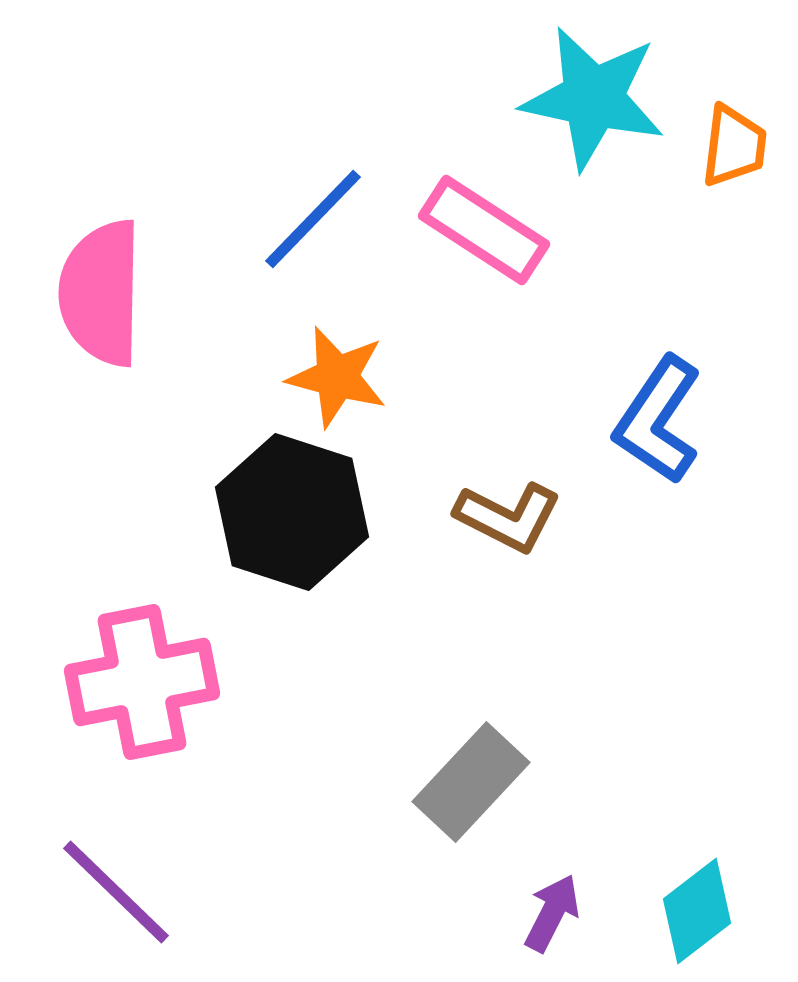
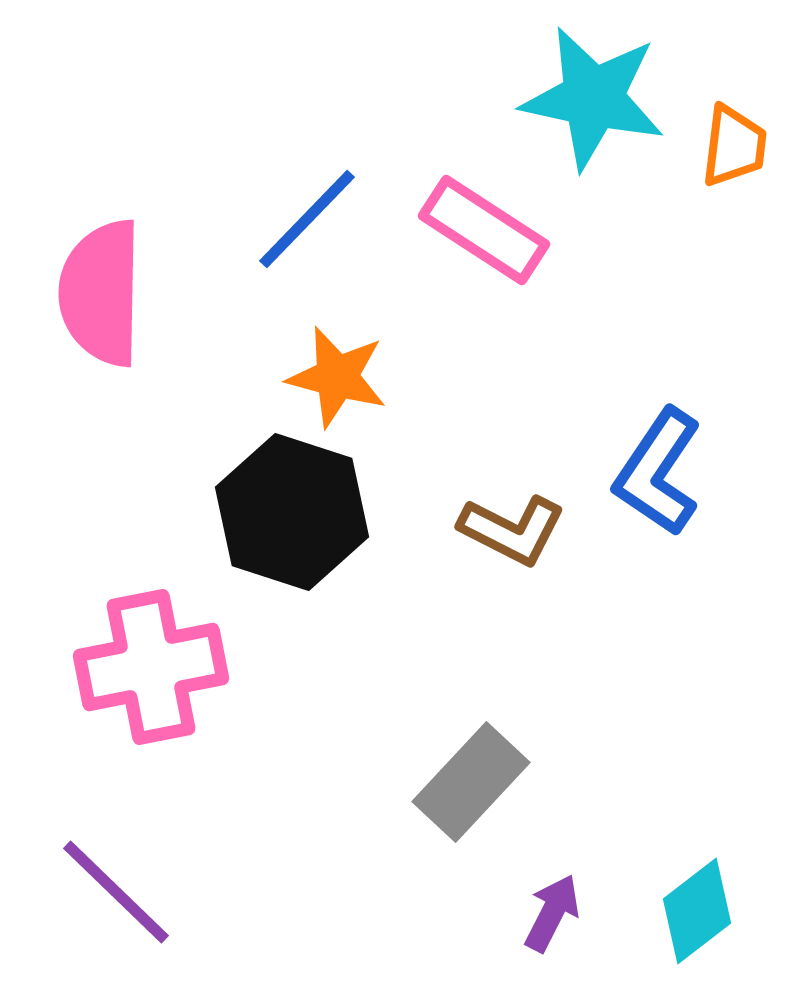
blue line: moved 6 px left
blue L-shape: moved 52 px down
brown L-shape: moved 4 px right, 13 px down
pink cross: moved 9 px right, 15 px up
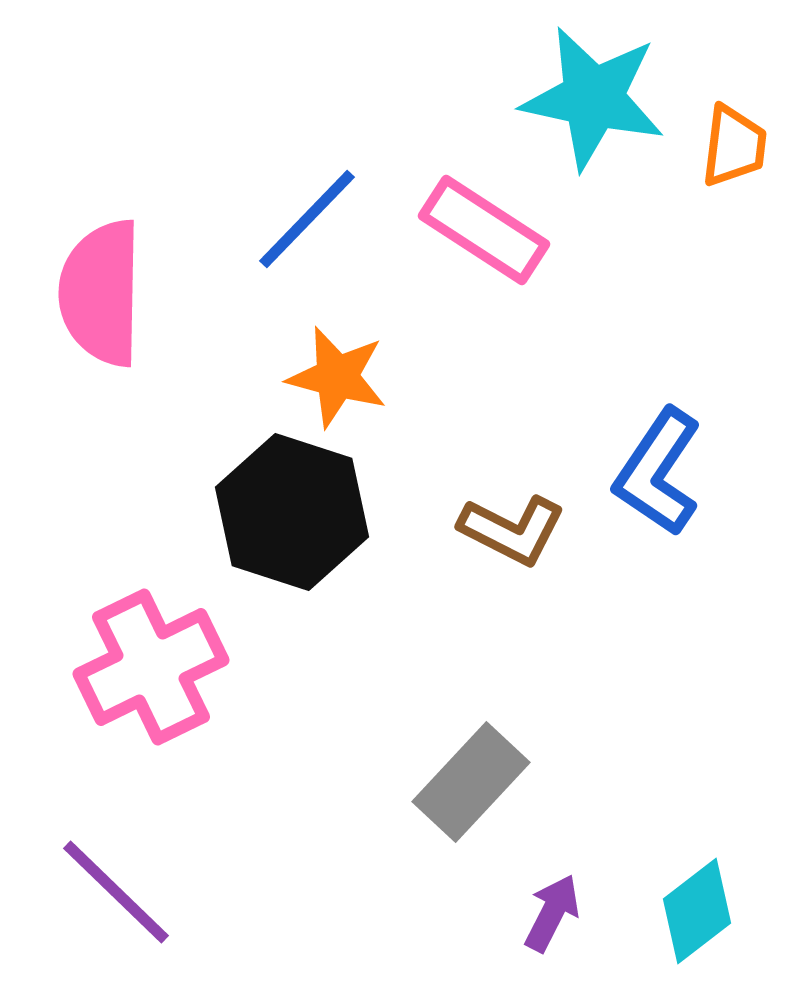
pink cross: rotated 15 degrees counterclockwise
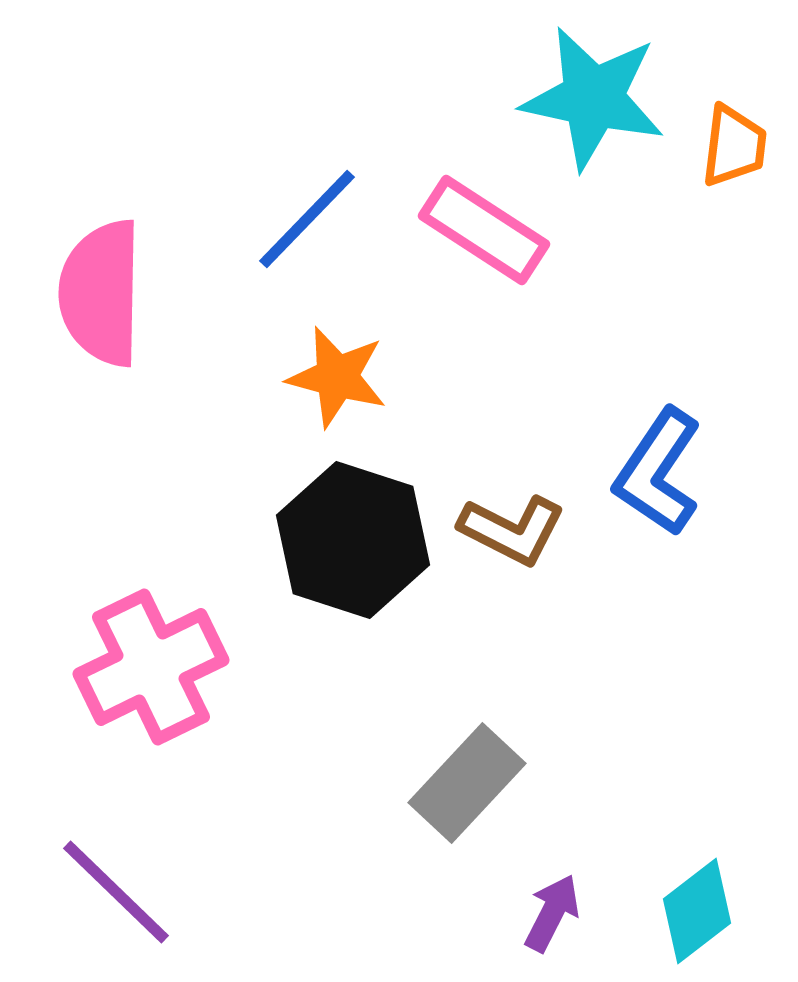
black hexagon: moved 61 px right, 28 px down
gray rectangle: moved 4 px left, 1 px down
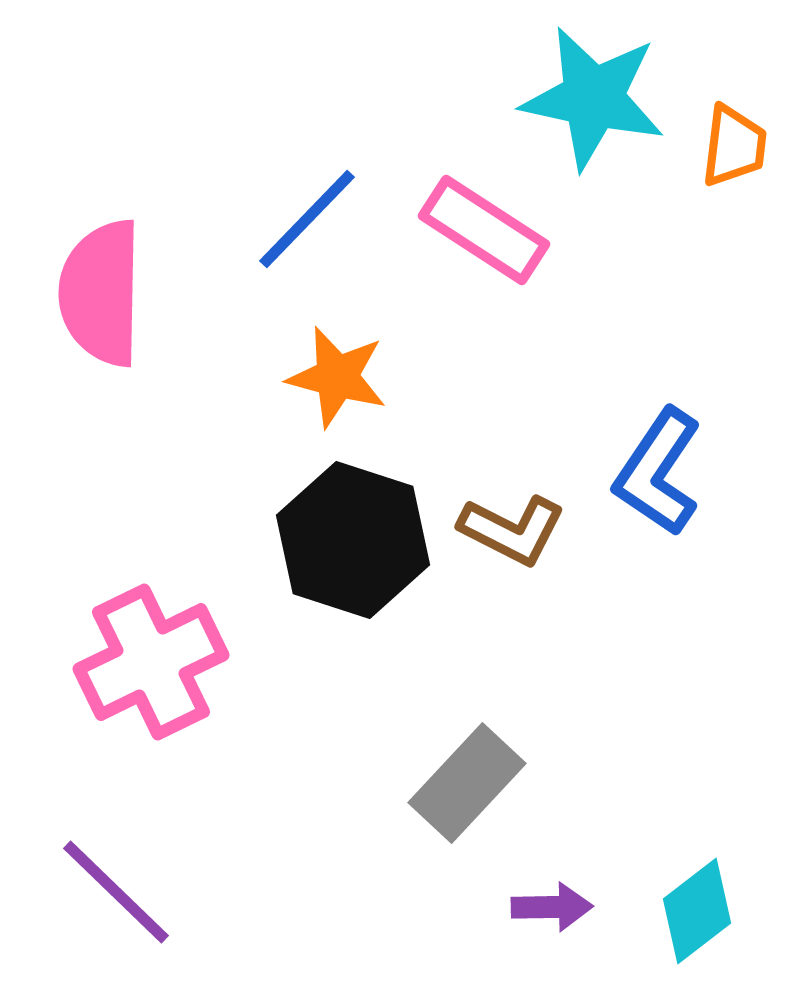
pink cross: moved 5 px up
purple arrow: moved 6 px up; rotated 62 degrees clockwise
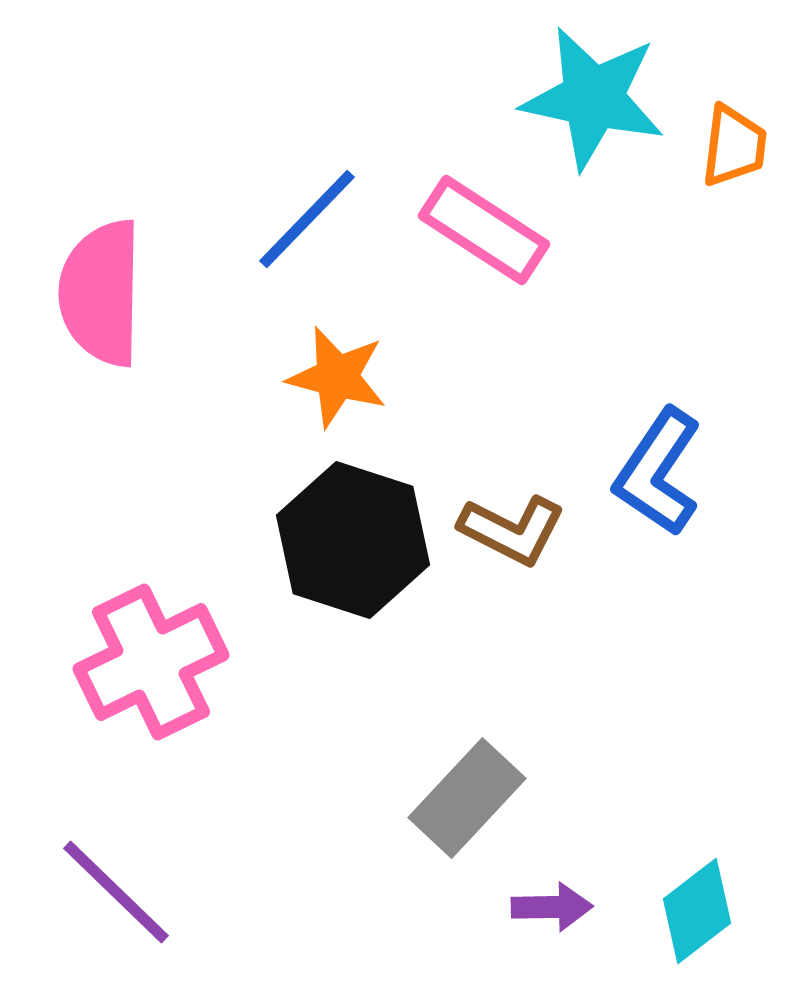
gray rectangle: moved 15 px down
